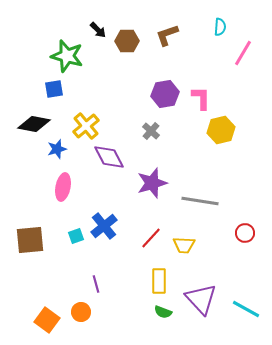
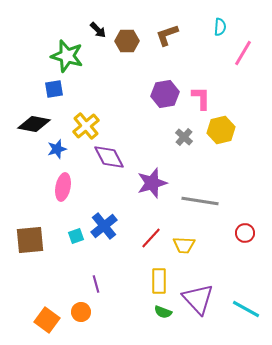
gray cross: moved 33 px right, 6 px down
purple triangle: moved 3 px left
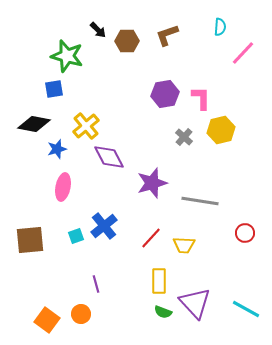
pink line: rotated 12 degrees clockwise
purple triangle: moved 3 px left, 4 px down
orange circle: moved 2 px down
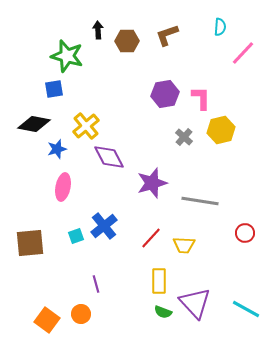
black arrow: rotated 138 degrees counterclockwise
brown square: moved 3 px down
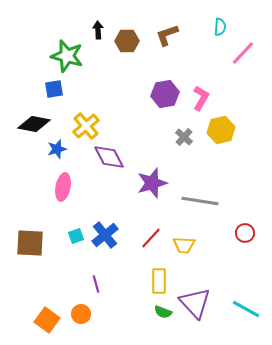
pink L-shape: rotated 30 degrees clockwise
blue cross: moved 1 px right, 9 px down
brown square: rotated 8 degrees clockwise
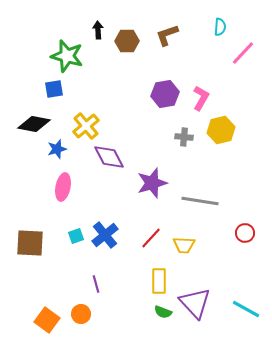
gray cross: rotated 36 degrees counterclockwise
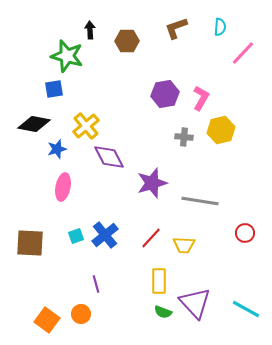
black arrow: moved 8 px left
brown L-shape: moved 9 px right, 7 px up
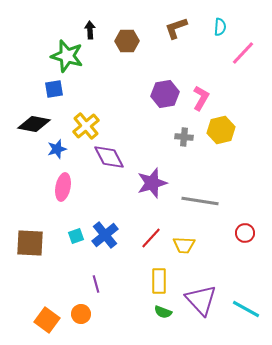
purple triangle: moved 6 px right, 3 px up
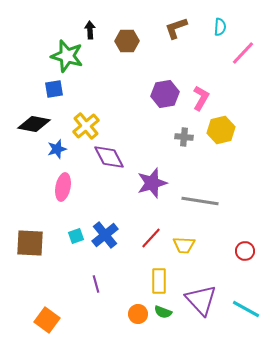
red circle: moved 18 px down
orange circle: moved 57 px right
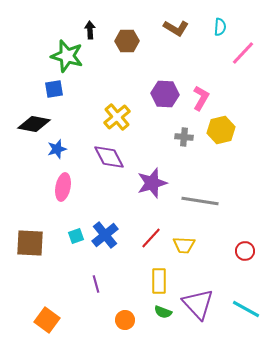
brown L-shape: rotated 130 degrees counterclockwise
purple hexagon: rotated 12 degrees clockwise
yellow cross: moved 31 px right, 9 px up
purple triangle: moved 3 px left, 4 px down
orange circle: moved 13 px left, 6 px down
